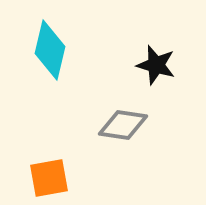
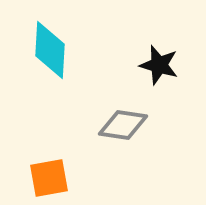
cyan diamond: rotated 10 degrees counterclockwise
black star: moved 3 px right
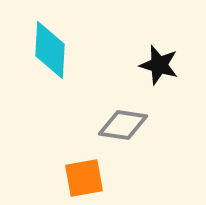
orange square: moved 35 px right
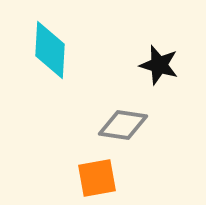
orange square: moved 13 px right
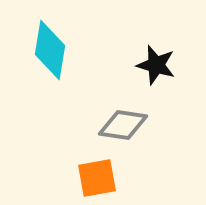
cyan diamond: rotated 6 degrees clockwise
black star: moved 3 px left
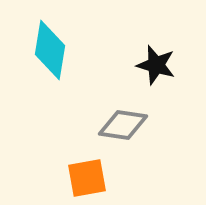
orange square: moved 10 px left
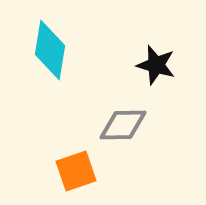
gray diamond: rotated 9 degrees counterclockwise
orange square: moved 11 px left, 7 px up; rotated 9 degrees counterclockwise
